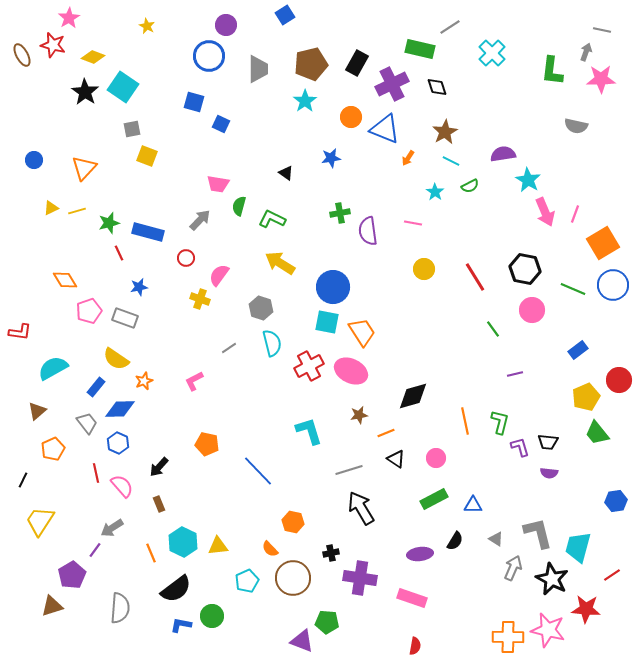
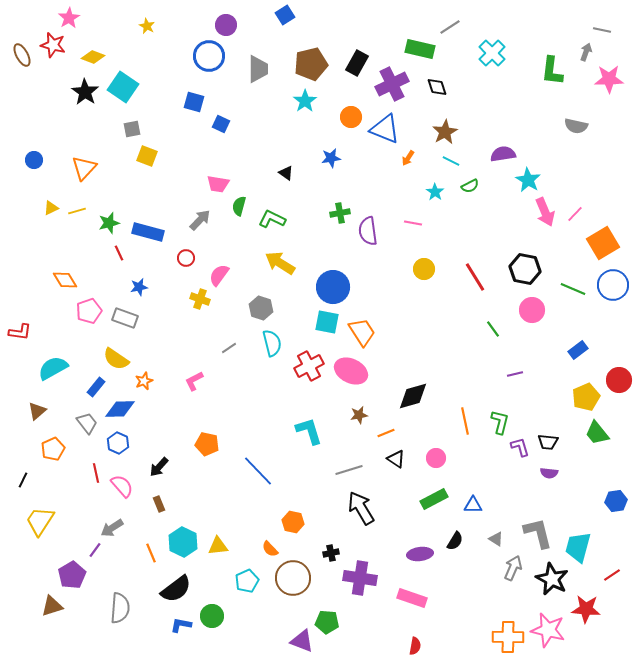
pink star at (601, 79): moved 8 px right
pink line at (575, 214): rotated 24 degrees clockwise
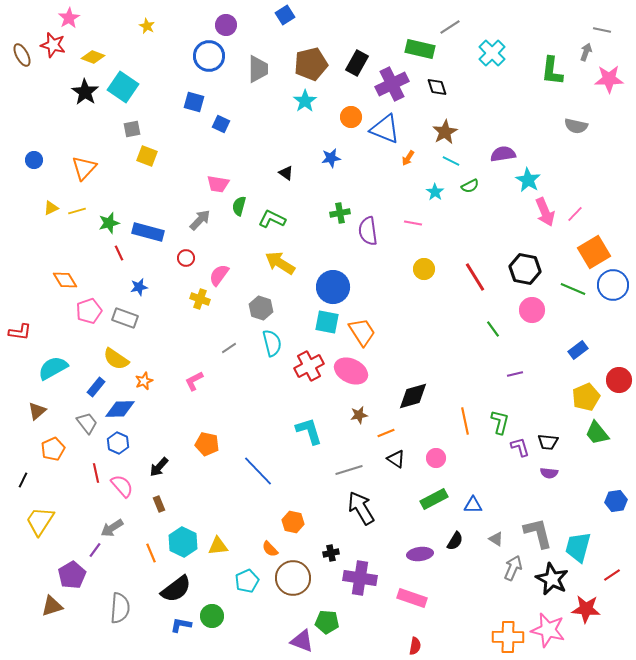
orange square at (603, 243): moved 9 px left, 9 px down
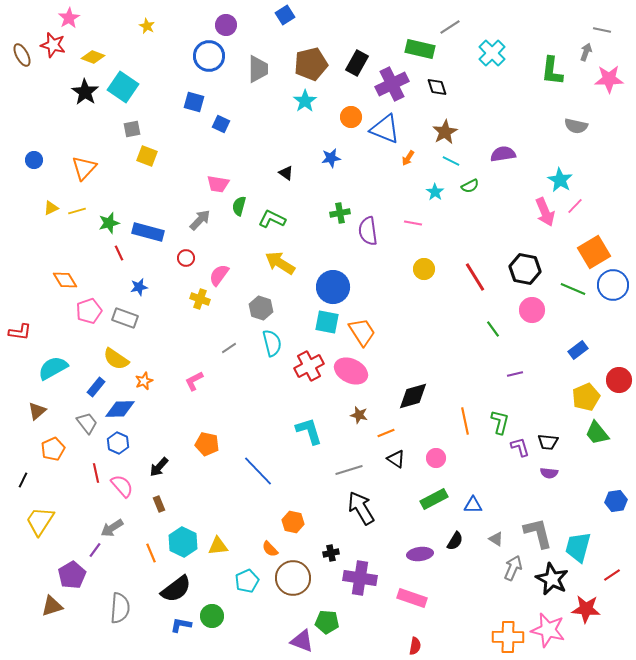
cyan star at (528, 180): moved 32 px right
pink line at (575, 214): moved 8 px up
brown star at (359, 415): rotated 24 degrees clockwise
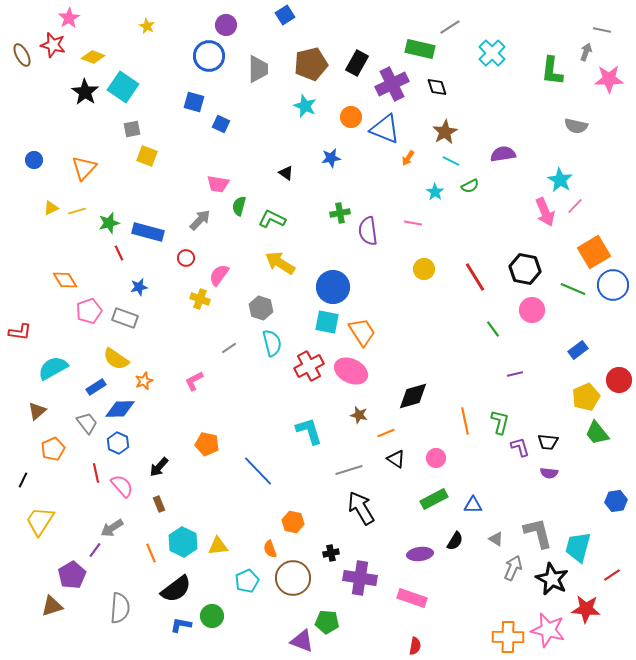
cyan star at (305, 101): moved 5 px down; rotated 15 degrees counterclockwise
blue rectangle at (96, 387): rotated 18 degrees clockwise
orange semicircle at (270, 549): rotated 24 degrees clockwise
